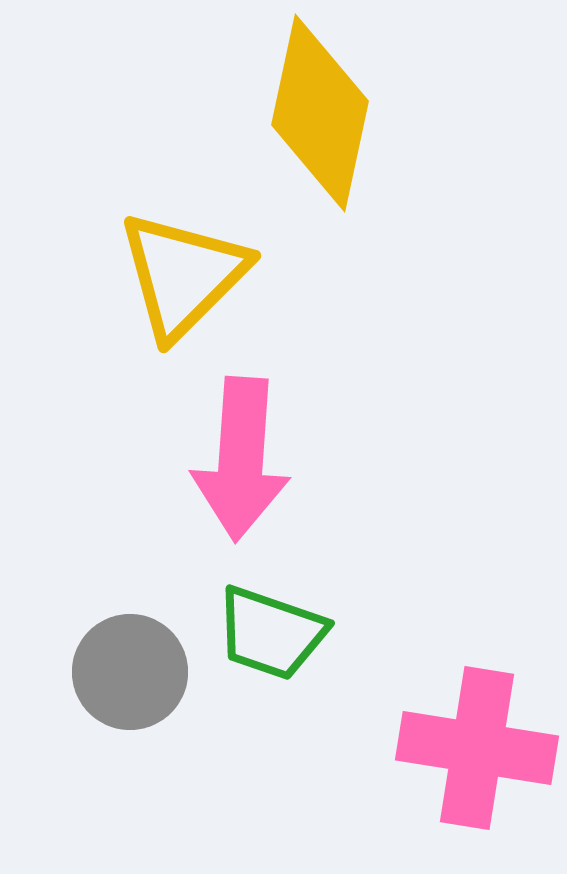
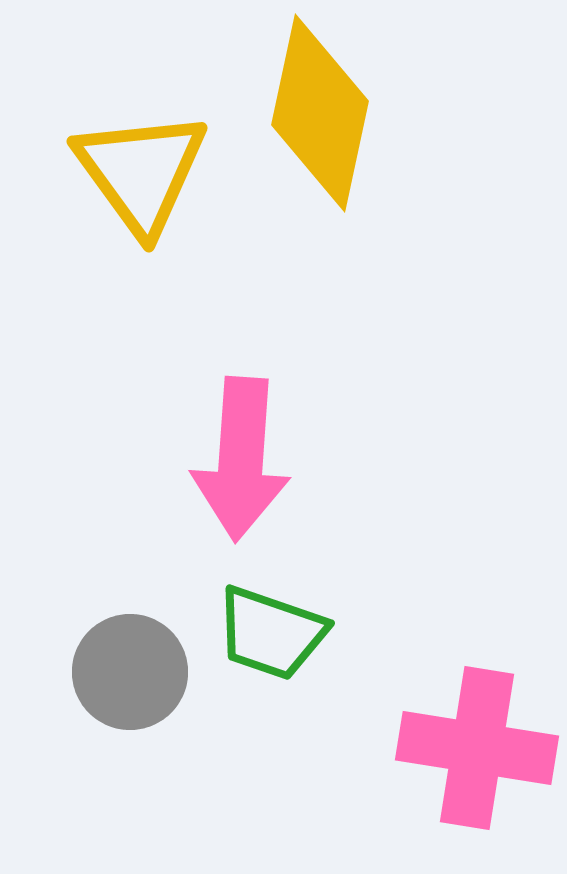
yellow triangle: moved 42 px left, 103 px up; rotated 21 degrees counterclockwise
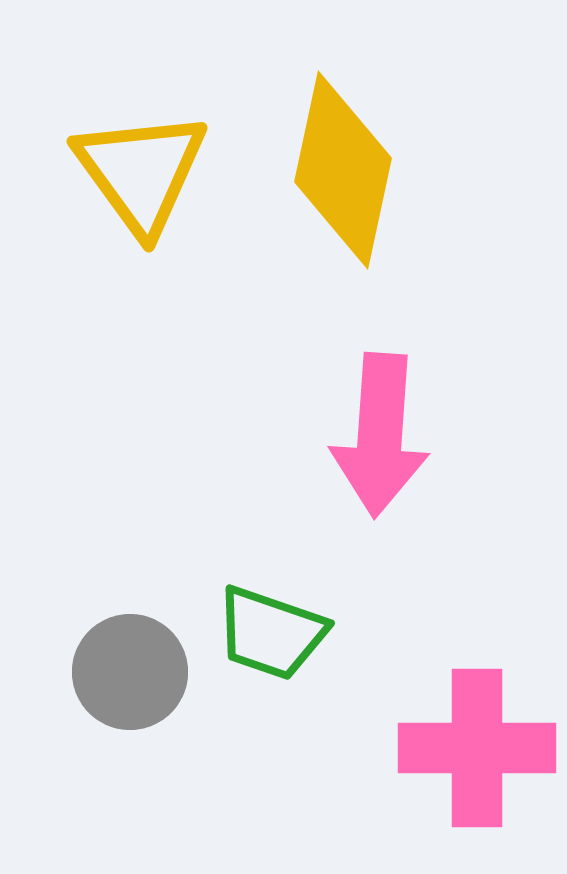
yellow diamond: moved 23 px right, 57 px down
pink arrow: moved 139 px right, 24 px up
pink cross: rotated 9 degrees counterclockwise
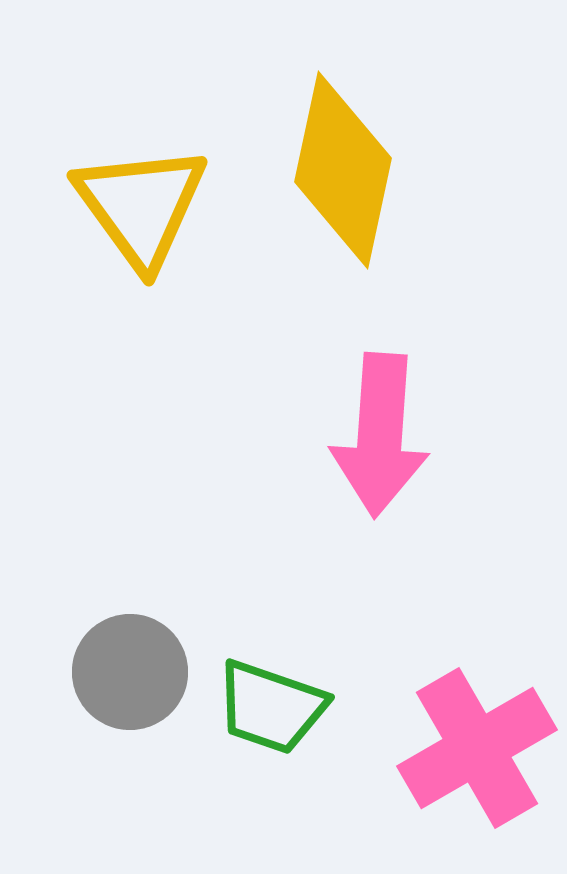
yellow triangle: moved 34 px down
green trapezoid: moved 74 px down
pink cross: rotated 30 degrees counterclockwise
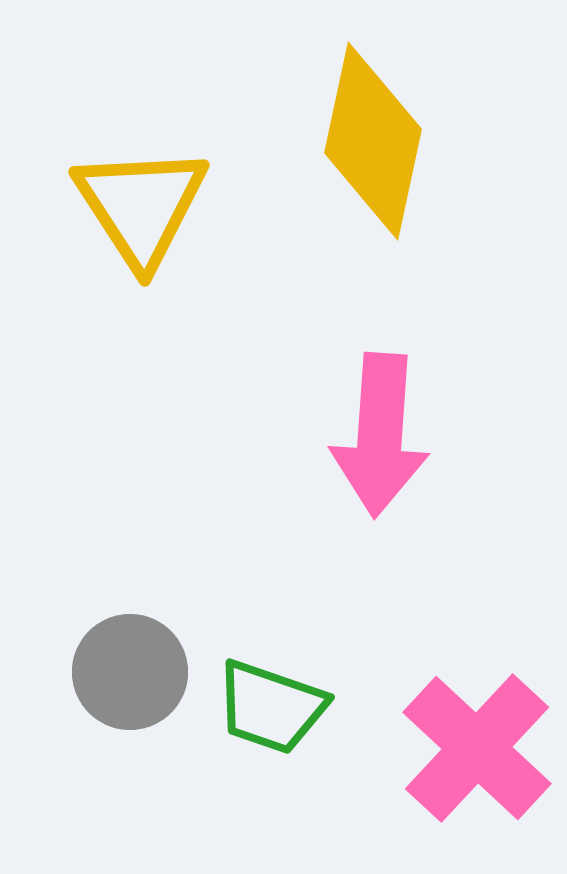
yellow diamond: moved 30 px right, 29 px up
yellow triangle: rotated 3 degrees clockwise
pink cross: rotated 17 degrees counterclockwise
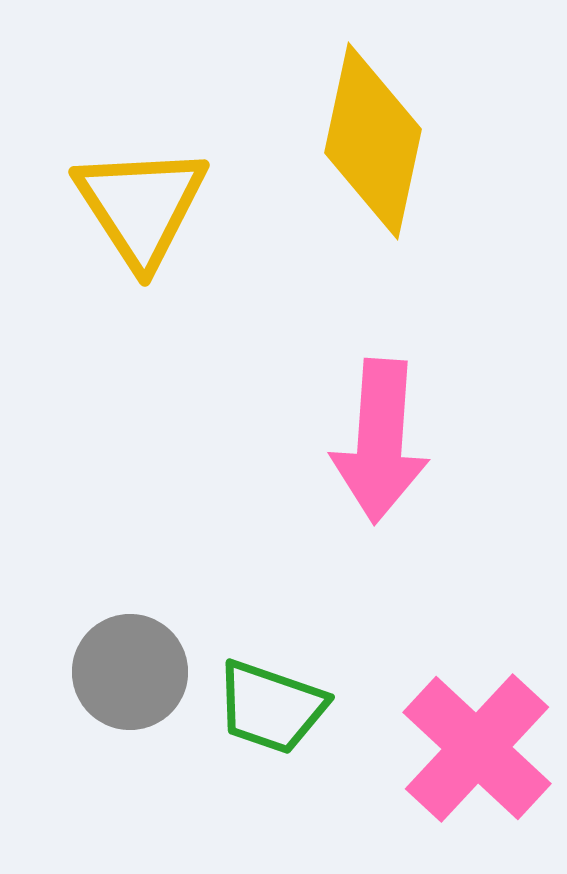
pink arrow: moved 6 px down
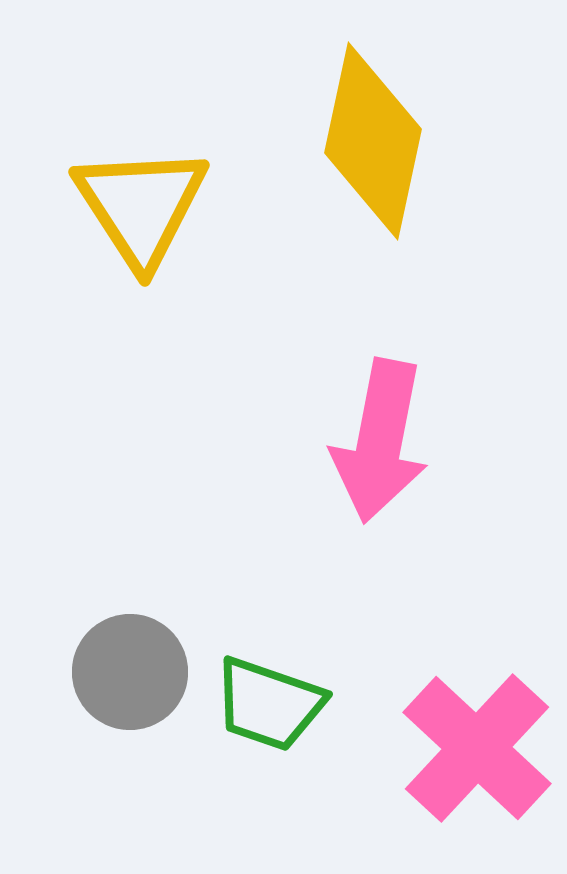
pink arrow: rotated 7 degrees clockwise
green trapezoid: moved 2 px left, 3 px up
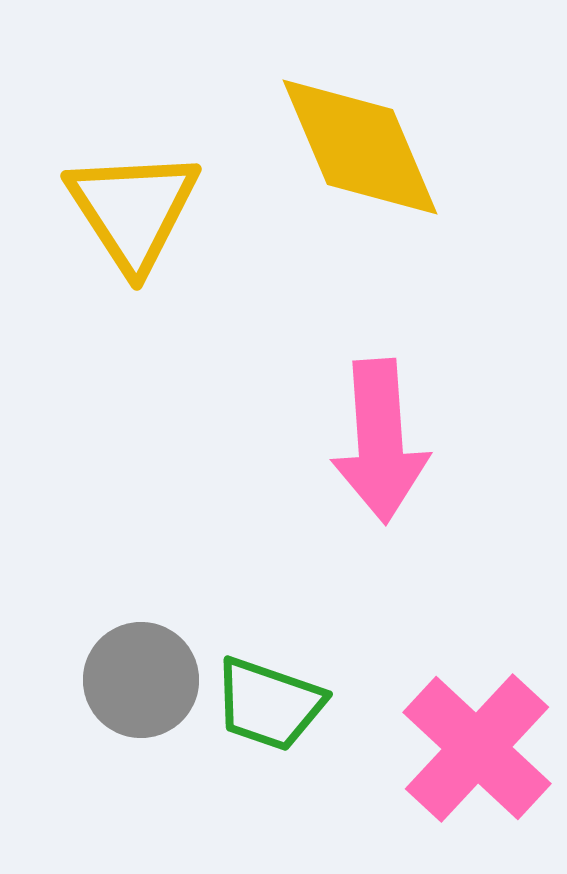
yellow diamond: moved 13 px left, 6 px down; rotated 35 degrees counterclockwise
yellow triangle: moved 8 px left, 4 px down
pink arrow: rotated 15 degrees counterclockwise
gray circle: moved 11 px right, 8 px down
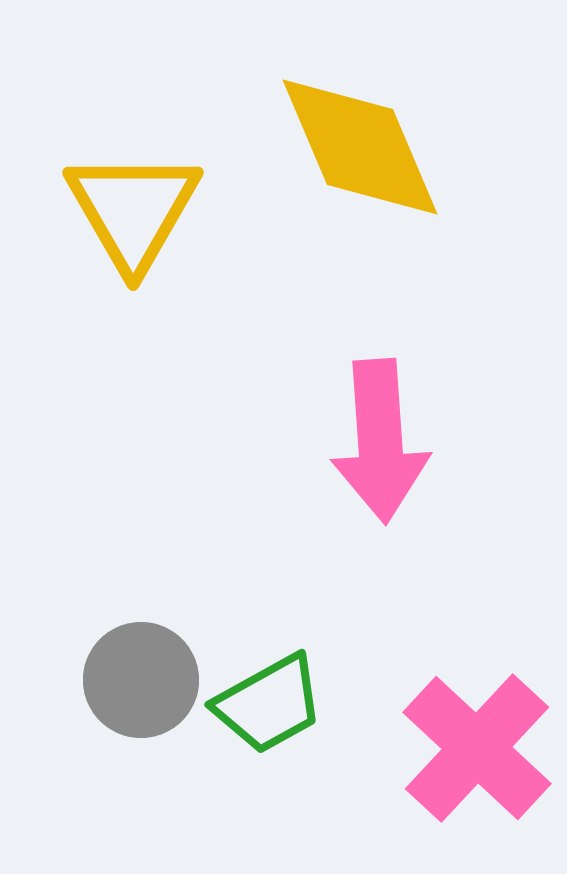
yellow triangle: rotated 3 degrees clockwise
green trapezoid: rotated 48 degrees counterclockwise
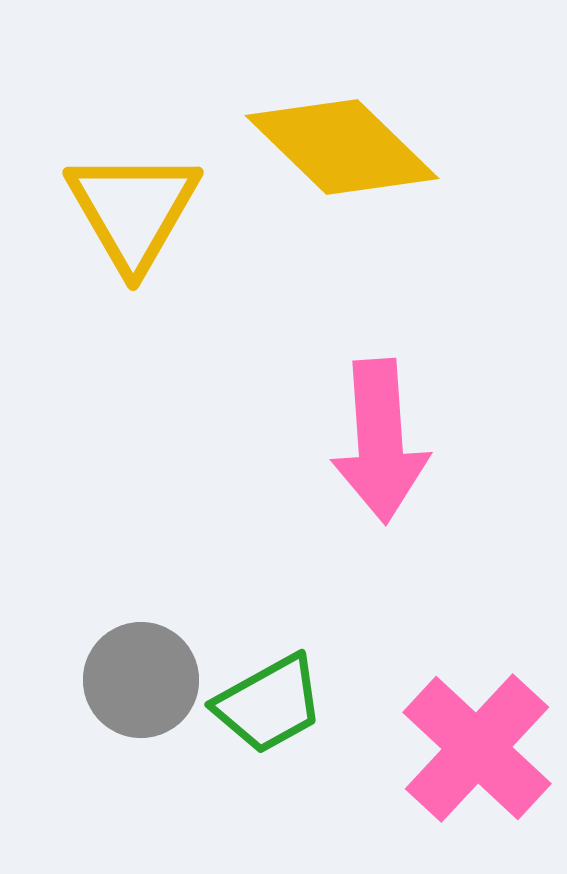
yellow diamond: moved 18 px left; rotated 23 degrees counterclockwise
